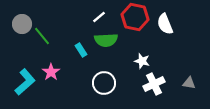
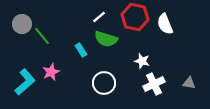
green semicircle: moved 1 px up; rotated 20 degrees clockwise
pink star: rotated 12 degrees clockwise
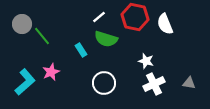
white star: moved 4 px right
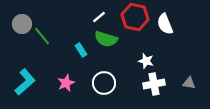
pink star: moved 15 px right, 11 px down
white cross: rotated 15 degrees clockwise
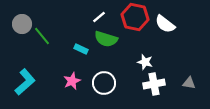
white semicircle: rotated 30 degrees counterclockwise
cyan rectangle: moved 1 px up; rotated 32 degrees counterclockwise
white star: moved 1 px left, 1 px down
pink star: moved 6 px right, 2 px up
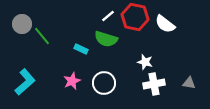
white line: moved 9 px right, 1 px up
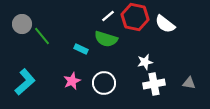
white star: rotated 28 degrees counterclockwise
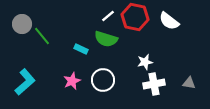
white semicircle: moved 4 px right, 3 px up
white circle: moved 1 px left, 3 px up
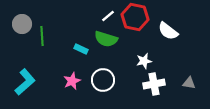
white semicircle: moved 1 px left, 10 px down
green line: rotated 36 degrees clockwise
white star: moved 1 px left, 1 px up
